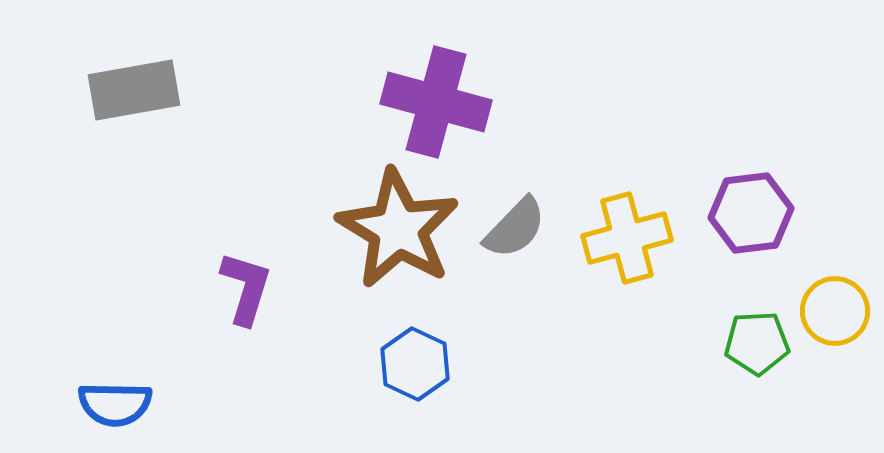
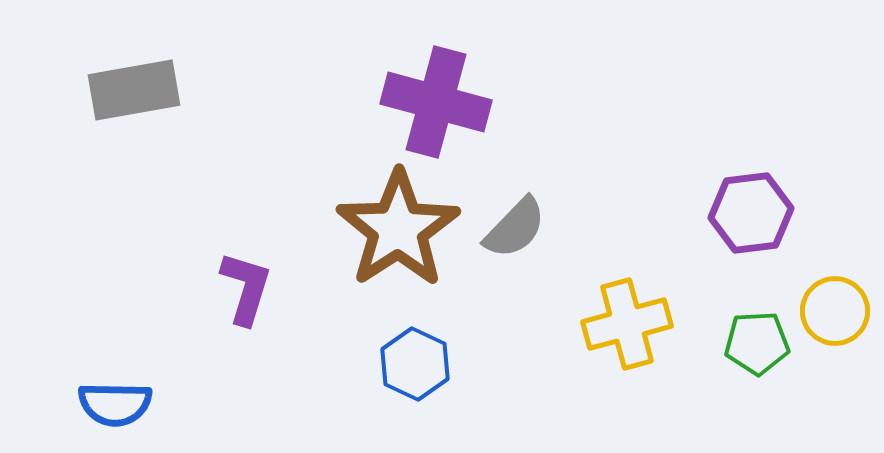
brown star: rotated 8 degrees clockwise
yellow cross: moved 86 px down
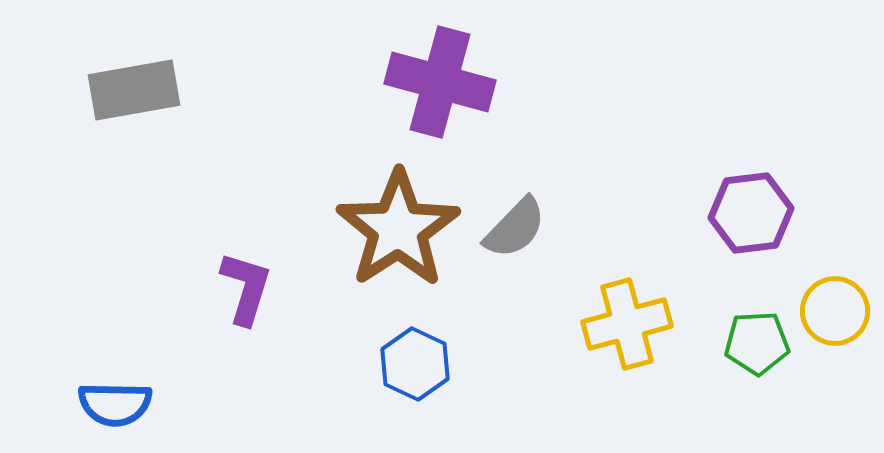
purple cross: moved 4 px right, 20 px up
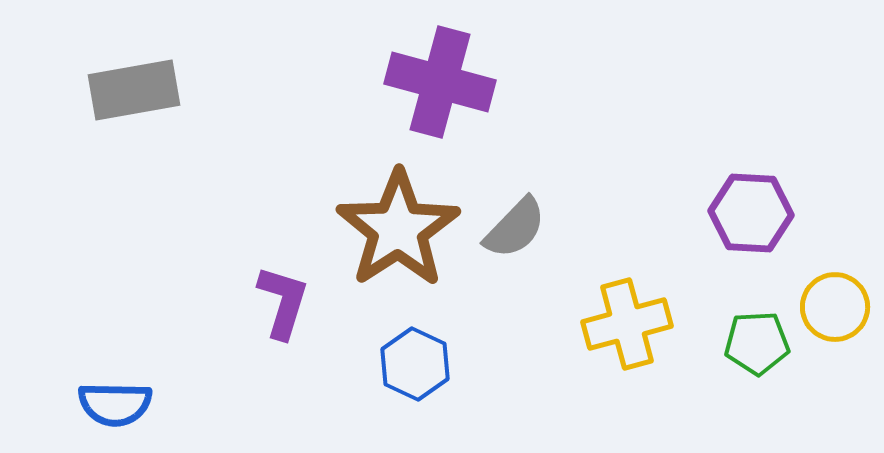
purple hexagon: rotated 10 degrees clockwise
purple L-shape: moved 37 px right, 14 px down
yellow circle: moved 4 px up
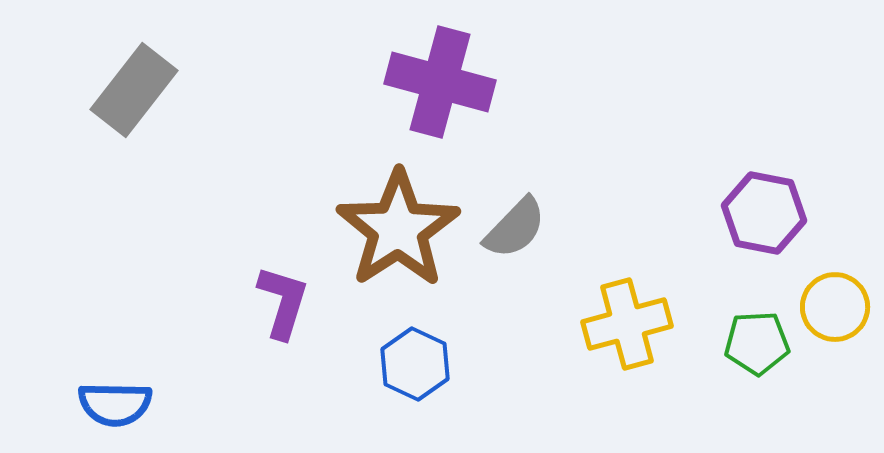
gray rectangle: rotated 42 degrees counterclockwise
purple hexagon: moved 13 px right; rotated 8 degrees clockwise
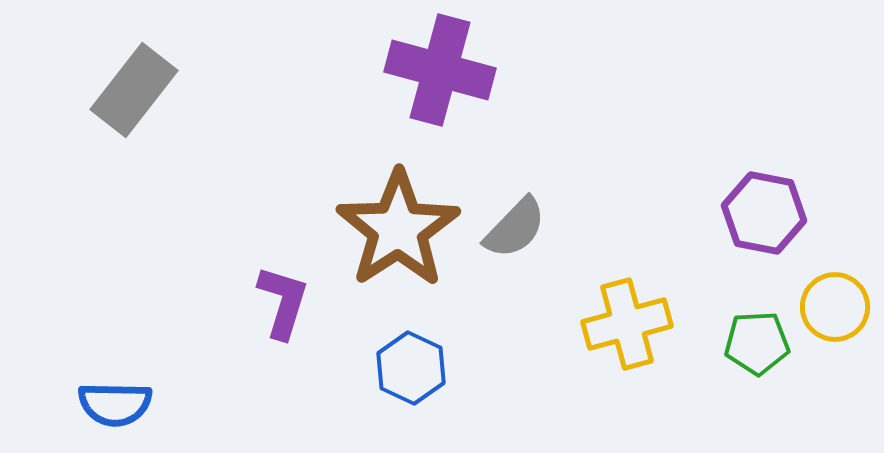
purple cross: moved 12 px up
blue hexagon: moved 4 px left, 4 px down
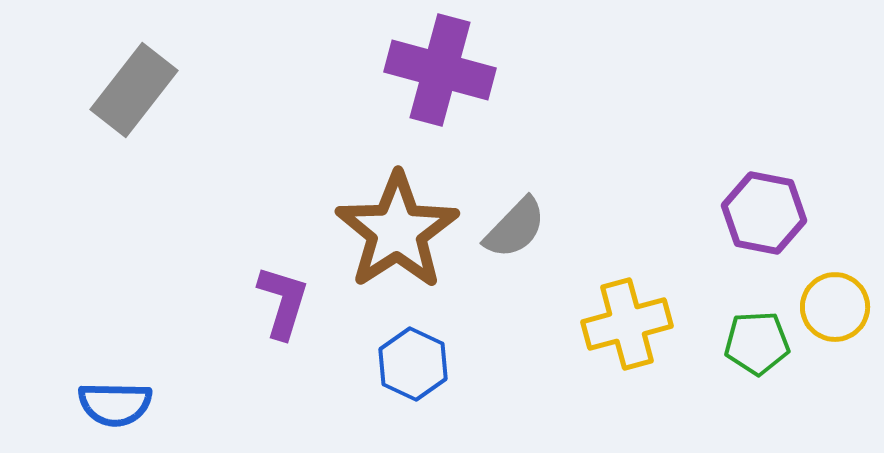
brown star: moved 1 px left, 2 px down
blue hexagon: moved 2 px right, 4 px up
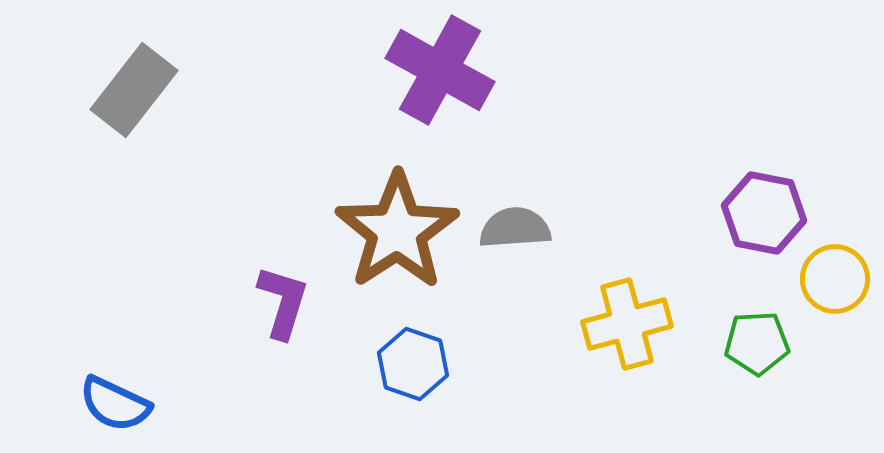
purple cross: rotated 14 degrees clockwise
gray semicircle: rotated 138 degrees counterclockwise
yellow circle: moved 28 px up
blue hexagon: rotated 6 degrees counterclockwise
blue semicircle: rotated 24 degrees clockwise
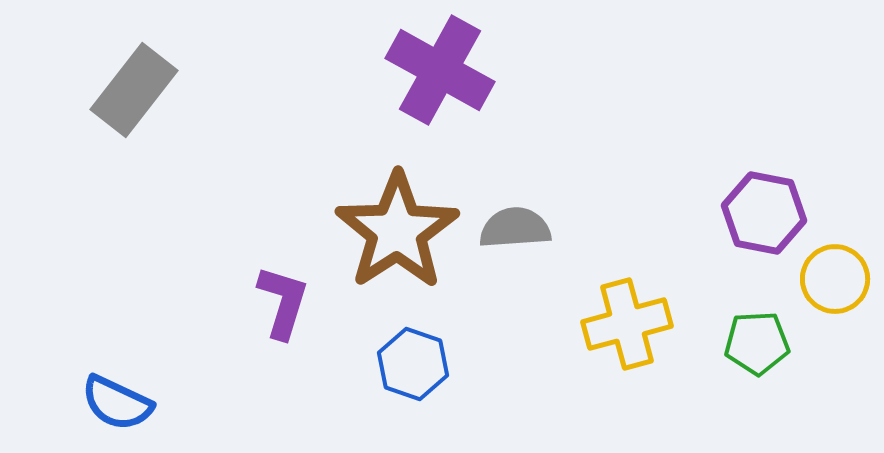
blue semicircle: moved 2 px right, 1 px up
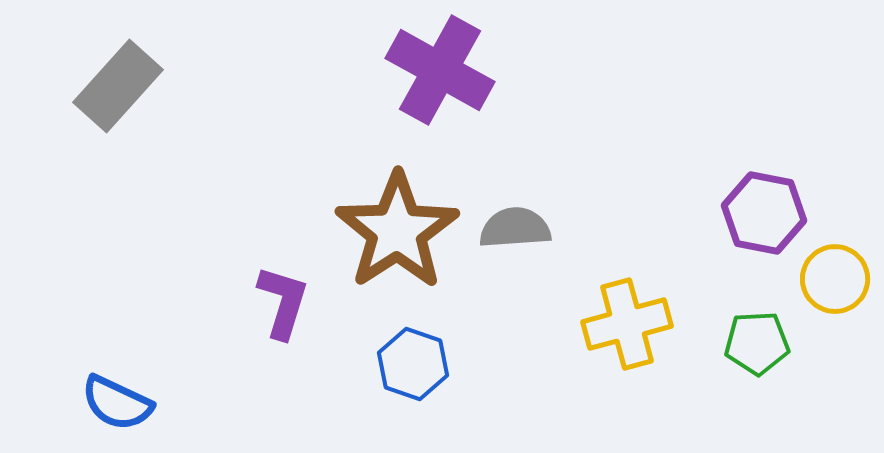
gray rectangle: moved 16 px left, 4 px up; rotated 4 degrees clockwise
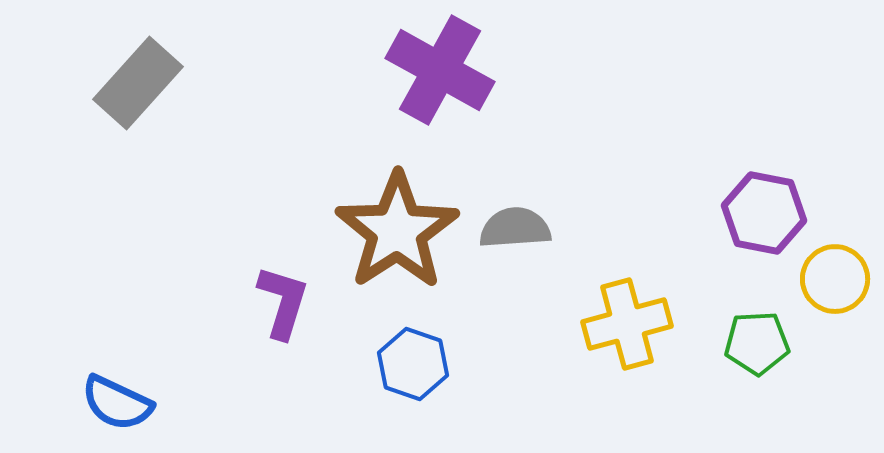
gray rectangle: moved 20 px right, 3 px up
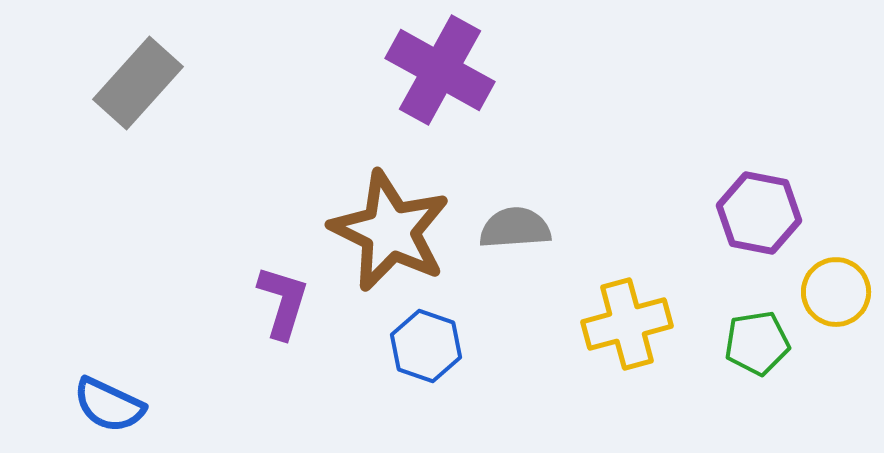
purple hexagon: moved 5 px left
brown star: moved 7 px left; rotated 13 degrees counterclockwise
yellow circle: moved 1 px right, 13 px down
green pentagon: rotated 6 degrees counterclockwise
blue hexagon: moved 13 px right, 18 px up
blue semicircle: moved 8 px left, 2 px down
